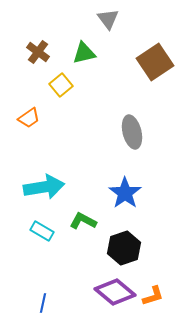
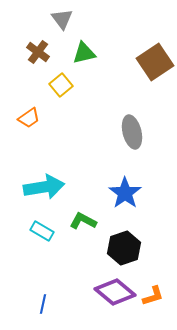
gray triangle: moved 46 px left
blue line: moved 1 px down
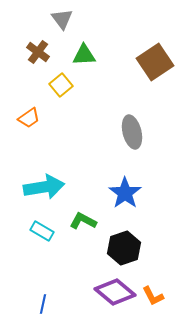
green triangle: moved 2 px down; rotated 10 degrees clockwise
orange L-shape: rotated 80 degrees clockwise
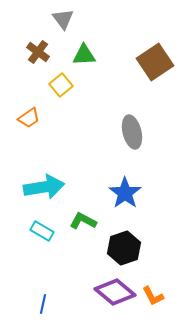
gray triangle: moved 1 px right
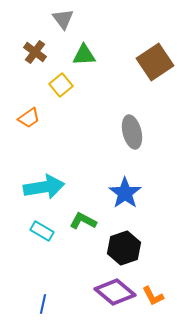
brown cross: moved 3 px left
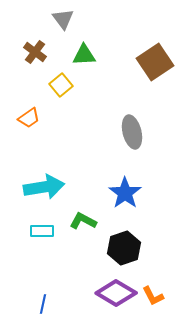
cyan rectangle: rotated 30 degrees counterclockwise
purple diamond: moved 1 px right, 1 px down; rotated 9 degrees counterclockwise
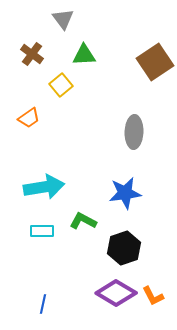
brown cross: moved 3 px left, 2 px down
gray ellipse: moved 2 px right; rotated 16 degrees clockwise
blue star: rotated 28 degrees clockwise
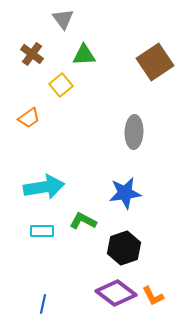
purple diamond: rotated 6 degrees clockwise
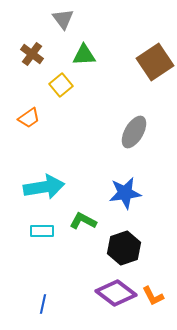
gray ellipse: rotated 28 degrees clockwise
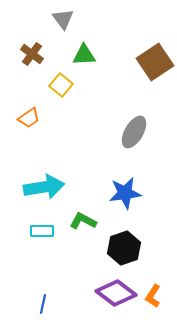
yellow square: rotated 10 degrees counterclockwise
orange L-shape: rotated 60 degrees clockwise
